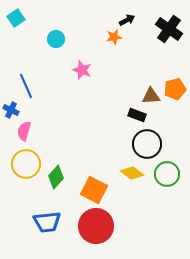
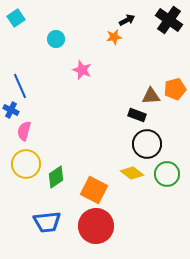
black cross: moved 9 px up
blue line: moved 6 px left
green diamond: rotated 15 degrees clockwise
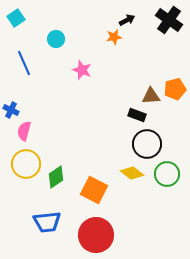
blue line: moved 4 px right, 23 px up
red circle: moved 9 px down
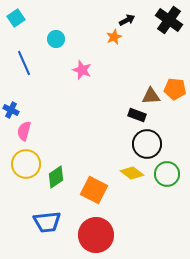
orange star: rotated 14 degrees counterclockwise
orange pentagon: rotated 20 degrees clockwise
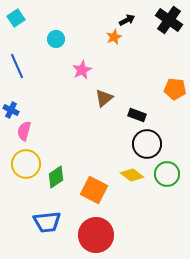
blue line: moved 7 px left, 3 px down
pink star: rotated 24 degrees clockwise
brown triangle: moved 47 px left, 2 px down; rotated 36 degrees counterclockwise
yellow diamond: moved 2 px down
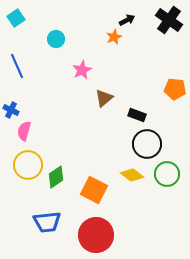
yellow circle: moved 2 px right, 1 px down
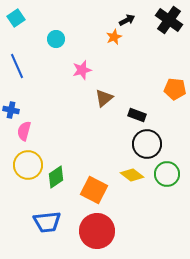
pink star: rotated 12 degrees clockwise
blue cross: rotated 14 degrees counterclockwise
red circle: moved 1 px right, 4 px up
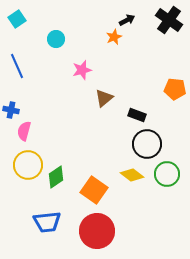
cyan square: moved 1 px right, 1 px down
orange square: rotated 8 degrees clockwise
